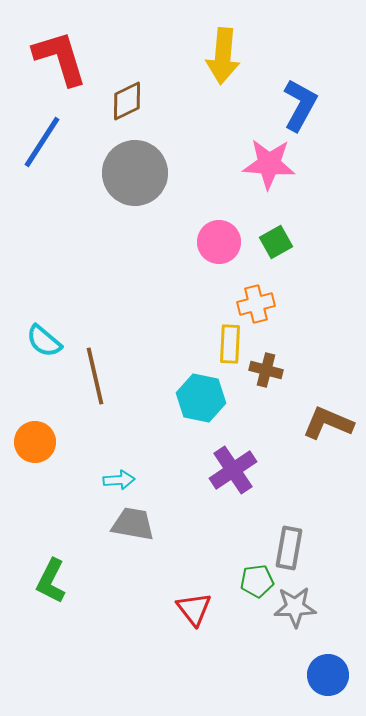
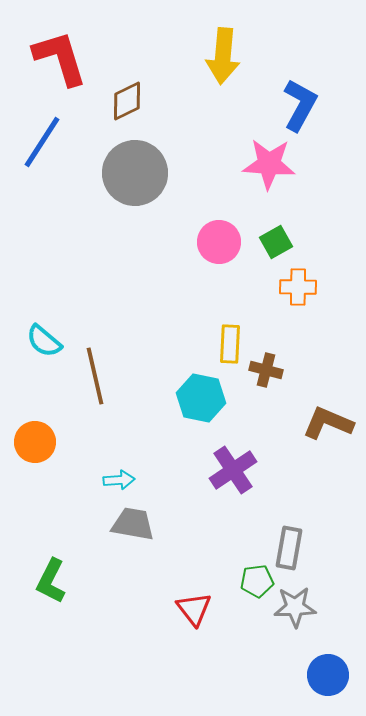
orange cross: moved 42 px right, 17 px up; rotated 15 degrees clockwise
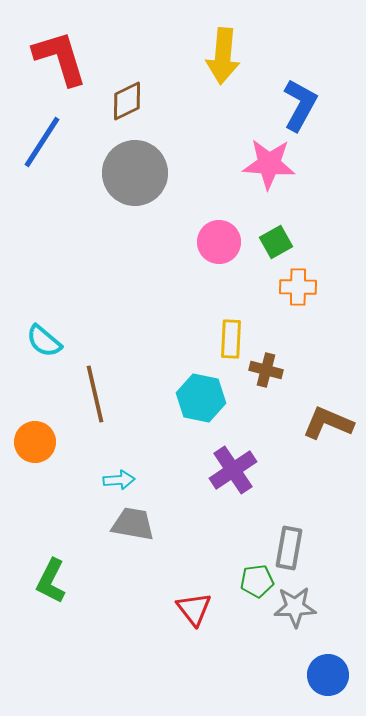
yellow rectangle: moved 1 px right, 5 px up
brown line: moved 18 px down
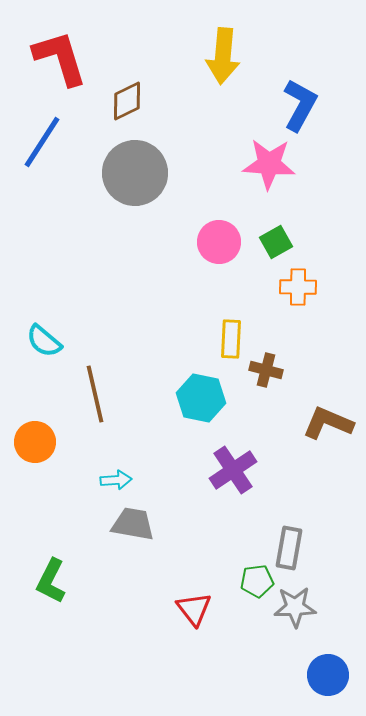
cyan arrow: moved 3 px left
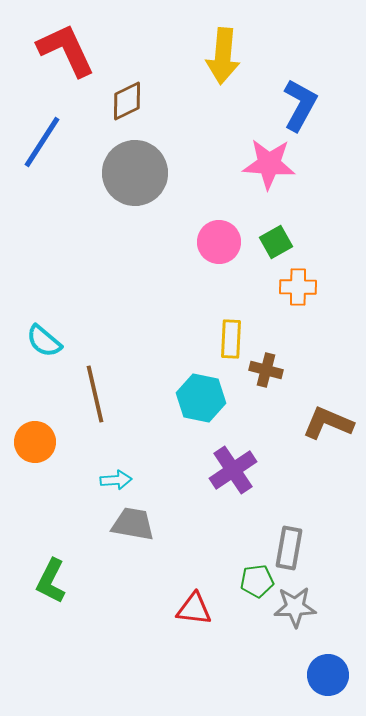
red L-shape: moved 6 px right, 8 px up; rotated 8 degrees counterclockwise
red triangle: rotated 45 degrees counterclockwise
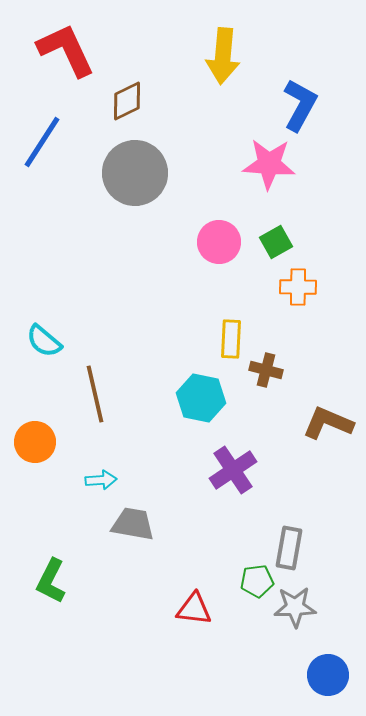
cyan arrow: moved 15 px left
